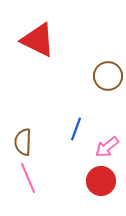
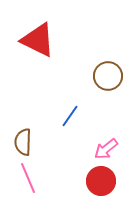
blue line: moved 6 px left, 13 px up; rotated 15 degrees clockwise
pink arrow: moved 1 px left, 2 px down
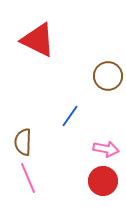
pink arrow: rotated 130 degrees counterclockwise
red circle: moved 2 px right
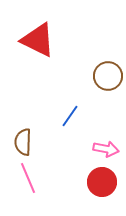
red circle: moved 1 px left, 1 px down
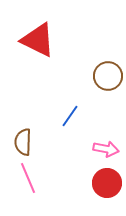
red circle: moved 5 px right, 1 px down
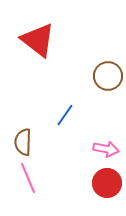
red triangle: rotated 12 degrees clockwise
blue line: moved 5 px left, 1 px up
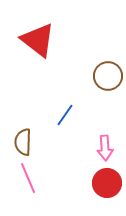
pink arrow: moved 1 px left, 1 px up; rotated 75 degrees clockwise
